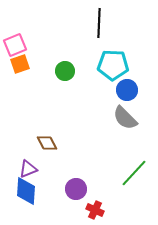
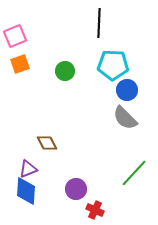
pink square: moved 9 px up
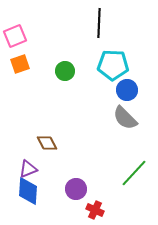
blue diamond: moved 2 px right
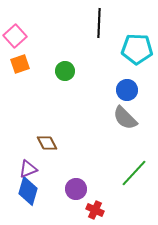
pink square: rotated 20 degrees counterclockwise
cyan pentagon: moved 24 px right, 16 px up
blue diamond: rotated 12 degrees clockwise
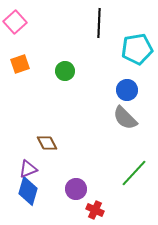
pink square: moved 14 px up
cyan pentagon: rotated 12 degrees counterclockwise
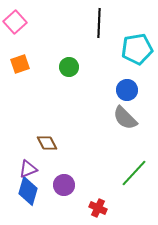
green circle: moved 4 px right, 4 px up
purple circle: moved 12 px left, 4 px up
red cross: moved 3 px right, 2 px up
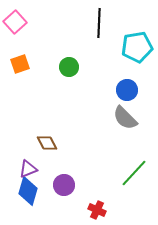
cyan pentagon: moved 2 px up
red cross: moved 1 px left, 2 px down
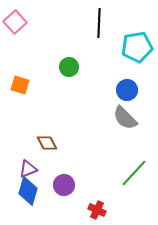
orange square: moved 21 px down; rotated 36 degrees clockwise
